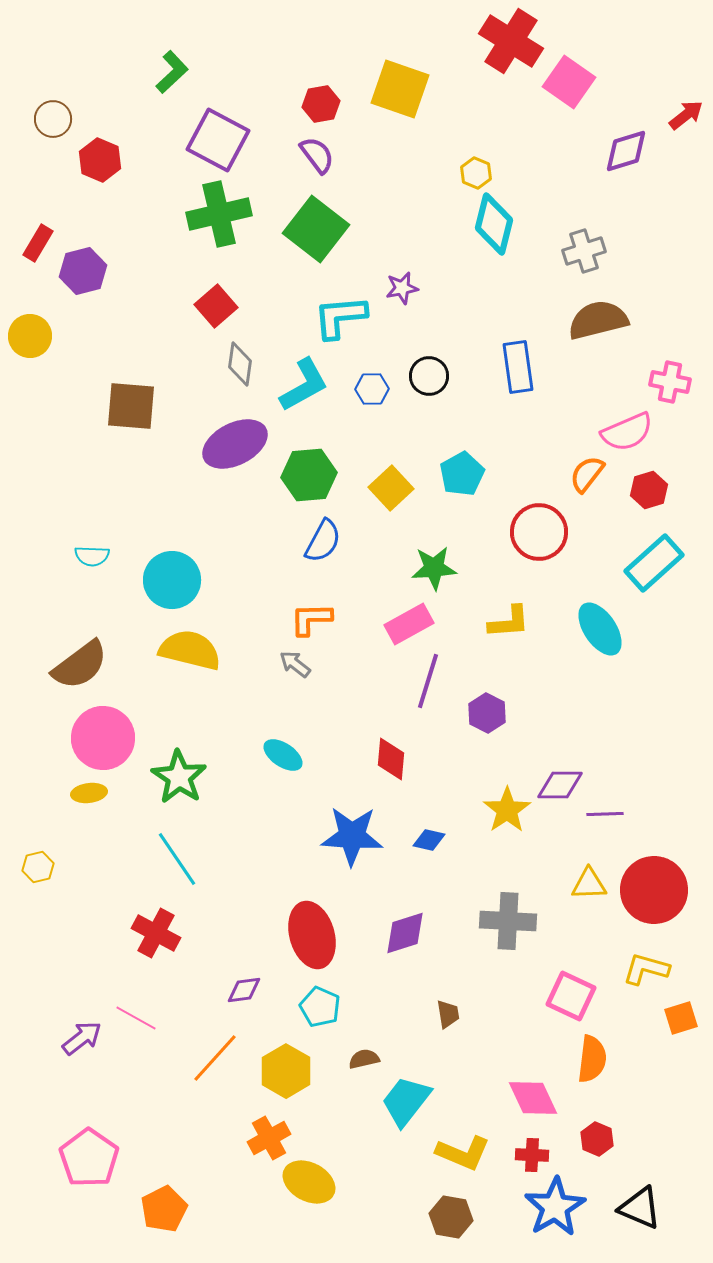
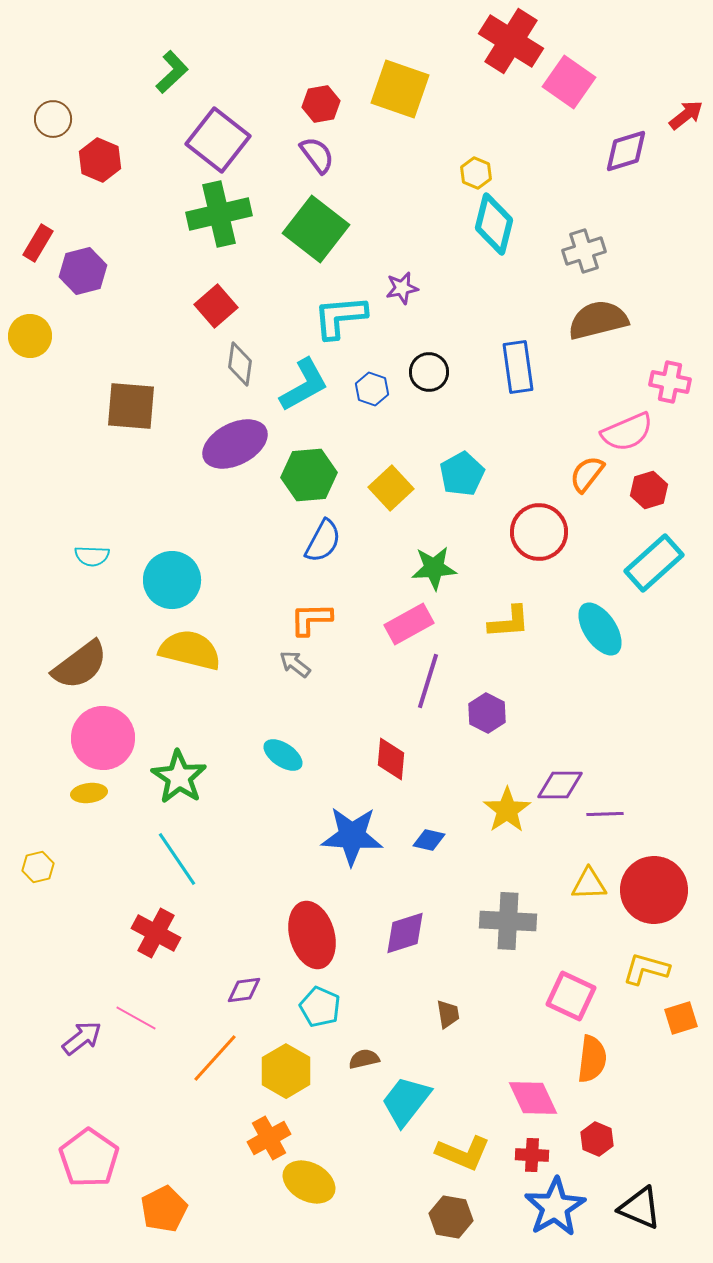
purple square at (218, 140): rotated 10 degrees clockwise
black circle at (429, 376): moved 4 px up
blue hexagon at (372, 389): rotated 20 degrees clockwise
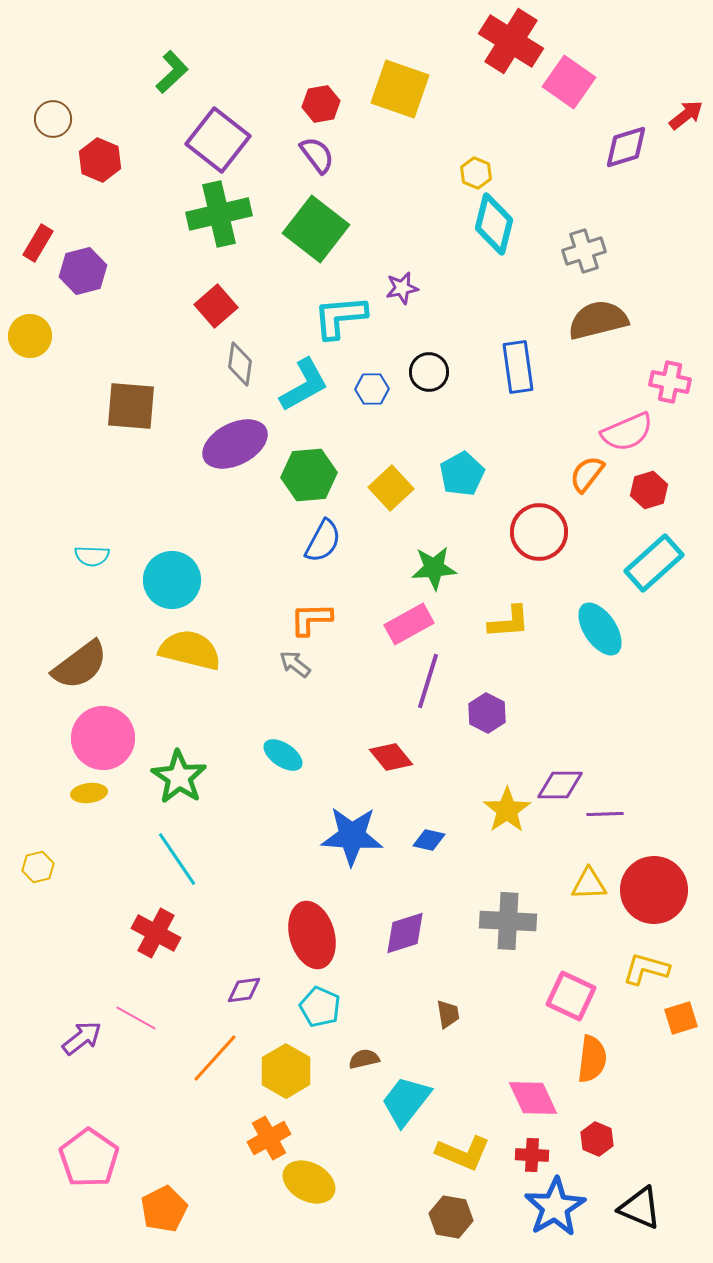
purple diamond at (626, 151): moved 4 px up
blue hexagon at (372, 389): rotated 20 degrees counterclockwise
red diamond at (391, 759): moved 2 px up; rotated 45 degrees counterclockwise
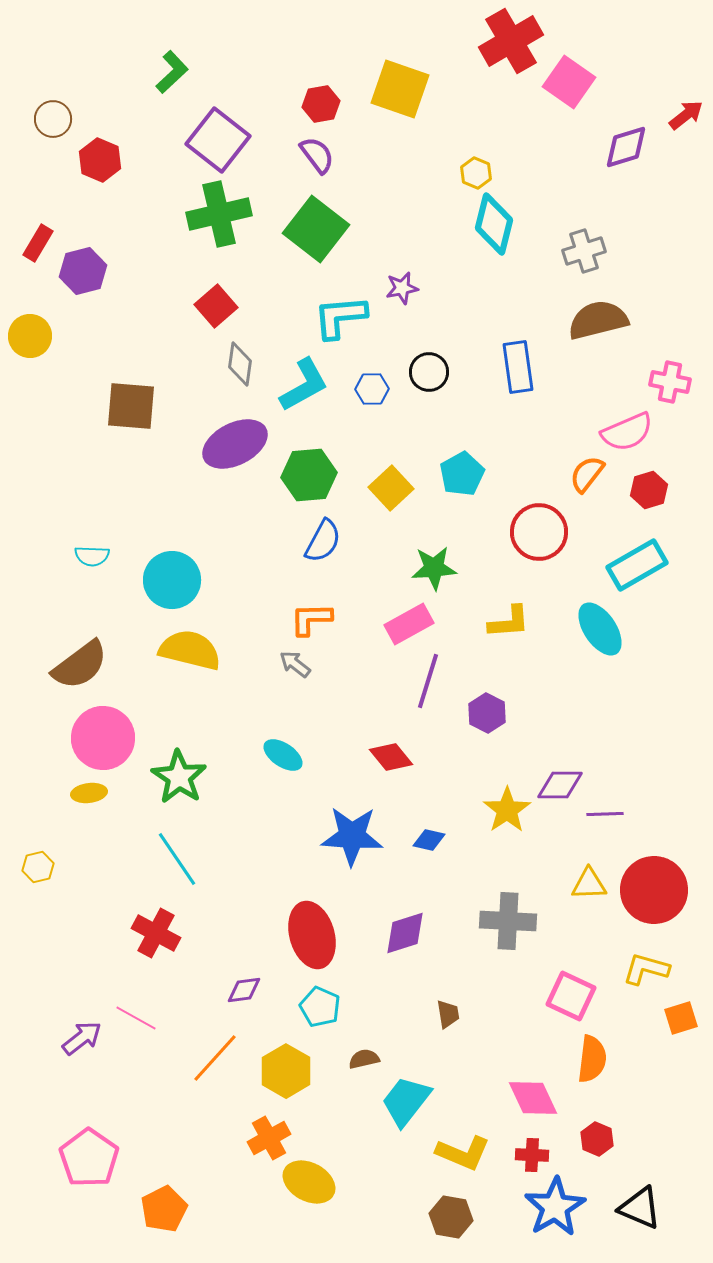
red cross at (511, 41): rotated 28 degrees clockwise
cyan rectangle at (654, 563): moved 17 px left, 2 px down; rotated 12 degrees clockwise
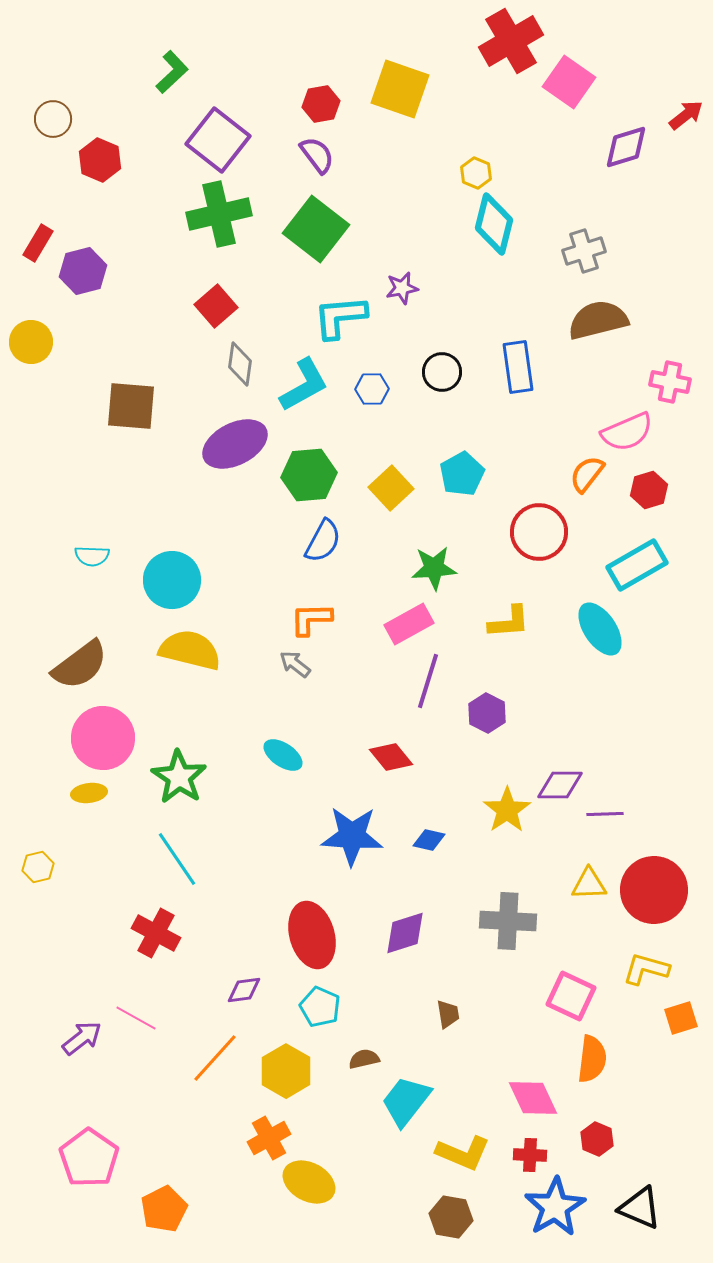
yellow circle at (30, 336): moved 1 px right, 6 px down
black circle at (429, 372): moved 13 px right
red cross at (532, 1155): moved 2 px left
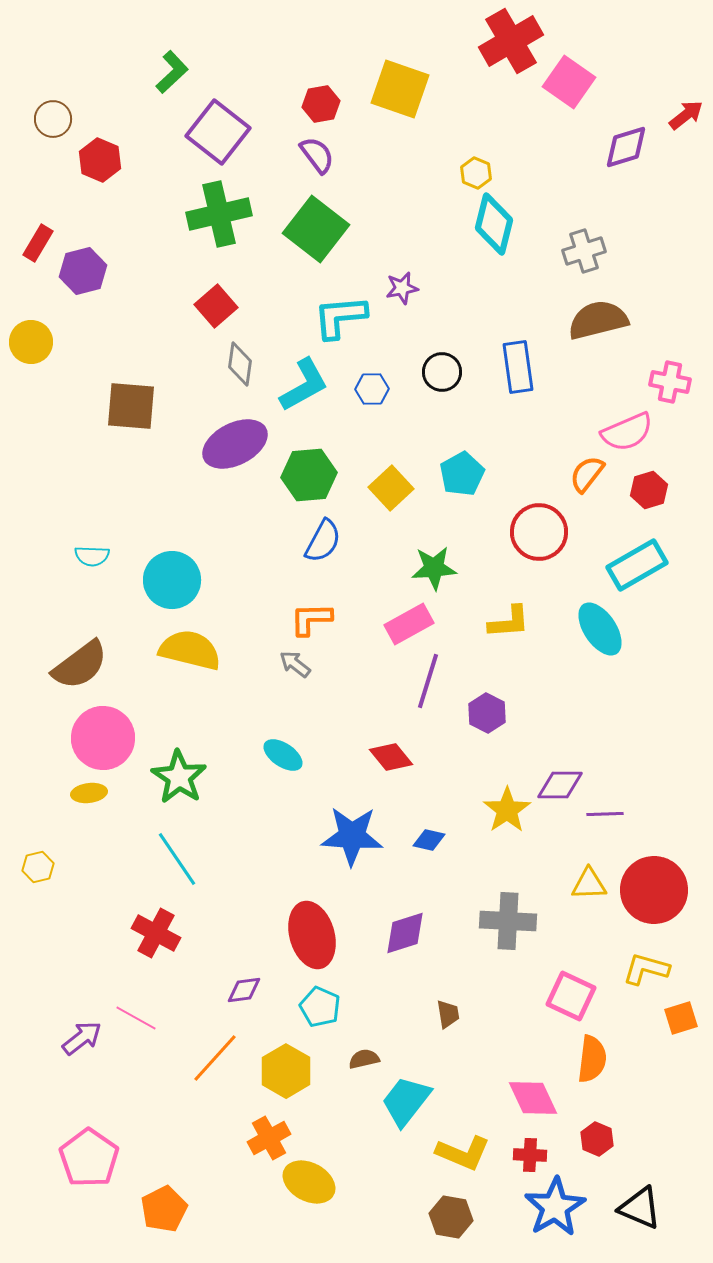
purple square at (218, 140): moved 8 px up
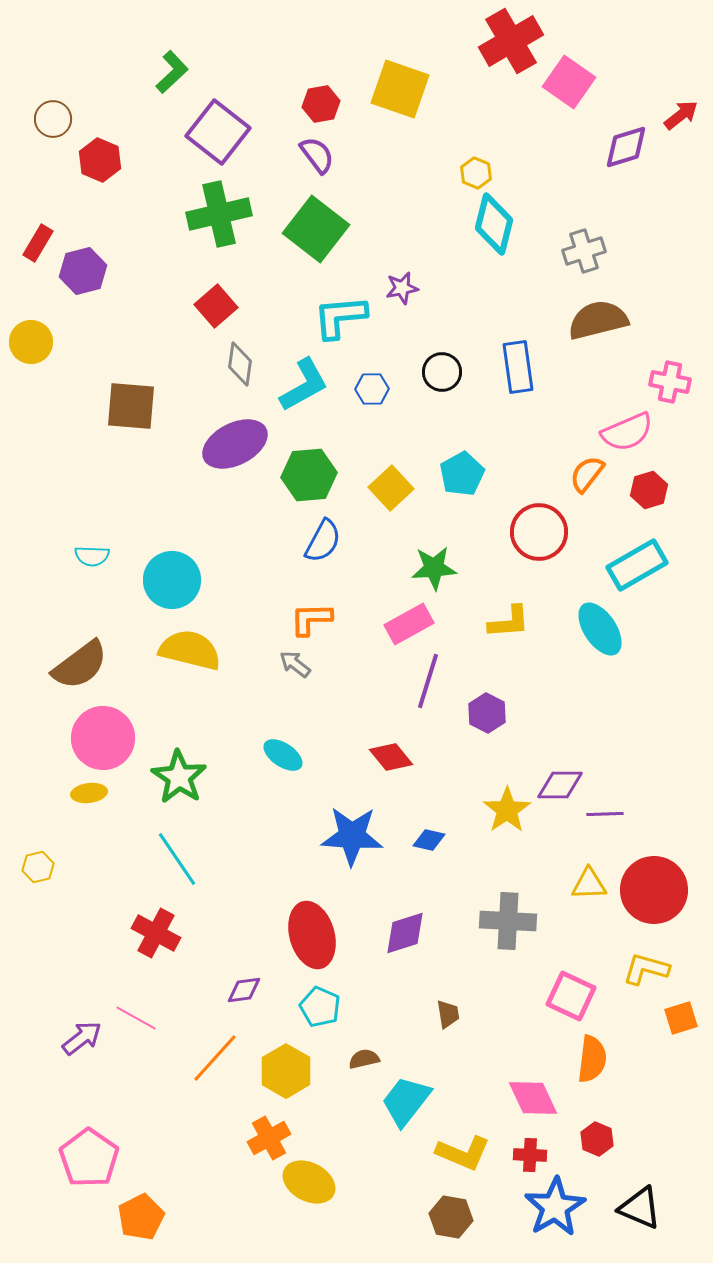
red arrow at (686, 115): moved 5 px left
orange pentagon at (164, 1209): moved 23 px left, 8 px down
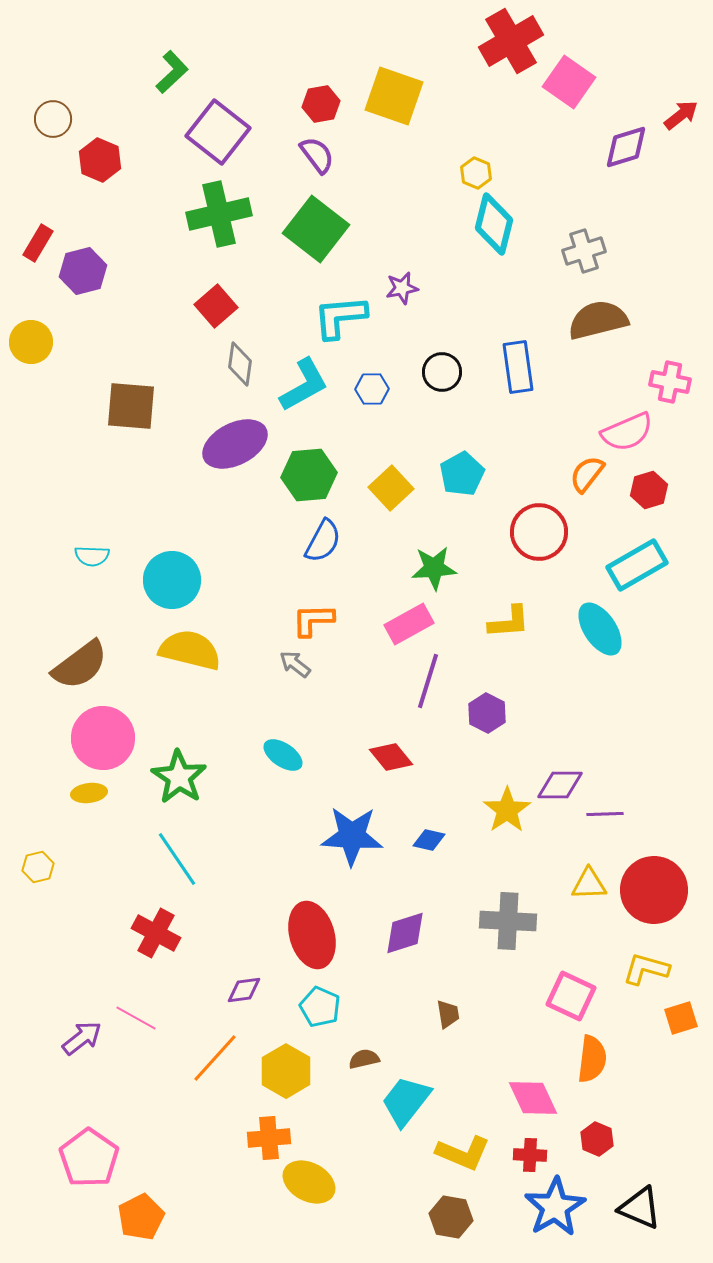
yellow square at (400, 89): moved 6 px left, 7 px down
orange L-shape at (311, 619): moved 2 px right, 1 px down
orange cross at (269, 1138): rotated 24 degrees clockwise
